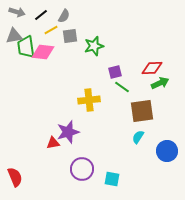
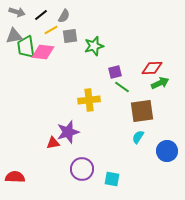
red semicircle: rotated 66 degrees counterclockwise
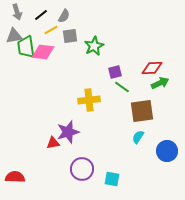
gray arrow: rotated 56 degrees clockwise
green star: rotated 12 degrees counterclockwise
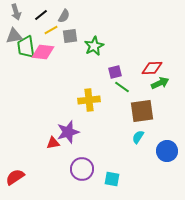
gray arrow: moved 1 px left
red semicircle: rotated 36 degrees counterclockwise
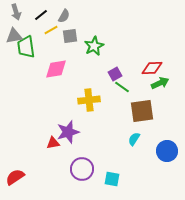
pink diamond: moved 13 px right, 17 px down; rotated 15 degrees counterclockwise
purple square: moved 2 px down; rotated 16 degrees counterclockwise
cyan semicircle: moved 4 px left, 2 px down
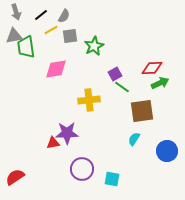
purple star: moved 1 px left, 1 px down; rotated 15 degrees clockwise
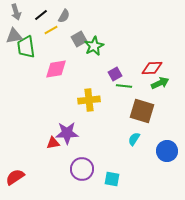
gray square: moved 9 px right, 3 px down; rotated 21 degrees counterclockwise
green line: moved 2 px right, 1 px up; rotated 28 degrees counterclockwise
brown square: rotated 25 degrees clockwise
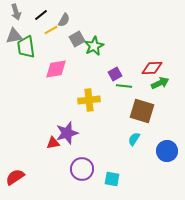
gray semicircle: moved 4 px down
gray square: moved 2 px left
purple star: rotated 15 degrees counterclockwise
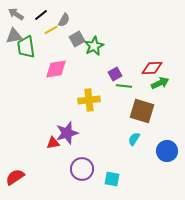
gray arrow: moved 2 px down; rotated 140 degrees clockwise
